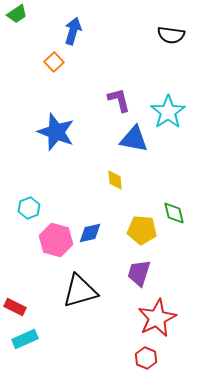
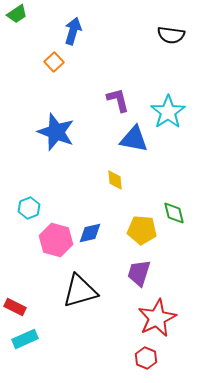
purple L-shape: moved 1 px left
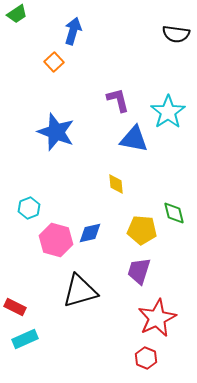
black semicircle: moved 5 px right, 1 px up
yellow diamond: moved 1 px right, 4 px down
purple trapezoid: moved 2 px up
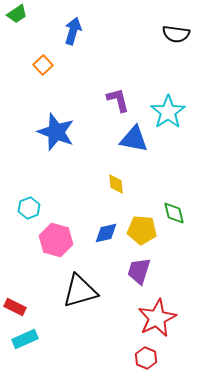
orange square: moved 11 px left, 3 px down
blue diamond: moved 16 px right
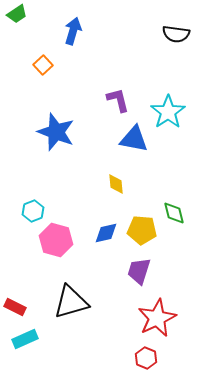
cyan hexagon: moved 4 px right, 3 px down
black triangle: moved 9 px left, 11 px down
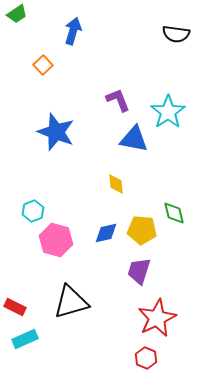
purple L-shape: rotated 8 degrees counterclockwise
